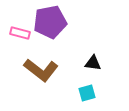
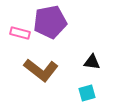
black triangle: moved 1 px left, 1 px up
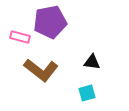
pink rectangle: moved 4 px down
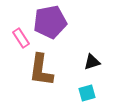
pink rectangle: moved 1 px right, 1 px down; rotated 42 degrees clockwise
black triangle: rotated 24 degrees counterclockwise
brown L-shape: rotated 60 degrees clockwise
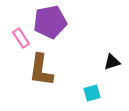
black triangle: moved 20 px right
cyan square: moved 5 px right
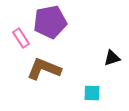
black triangle: moved 4 px up
brown L-shape: moved 3 px right, 1 px up; rotated 104 degrees clockwise
cyan square: rotated 18 degrees clockwise
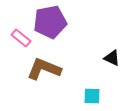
pink rectangle: rotated 18 degrees counterclockwise
black triangle: rotated 42 degrees clockwise
cyan square: moved 3 px down
